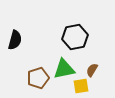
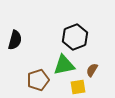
black hexagon: rotated 10 degrees counterclockwise
green triangle: moved 4 px up
brown pentagon: moved 2 px down
yellow square: moved 3 px left, 1 px down
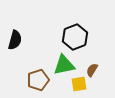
yellow square: moved 1 px right, 3 px up
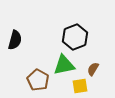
brown semicircle: moved 1 px right, 1 px up
brown pentagon: rotated 25 degrees counterclockwise
yellow square: moved 1 px right, 2 px down
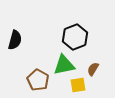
yellow square: moved 2 px left, 1 px up
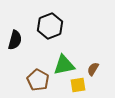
black hexagon: moved 25 px left, 11 px up
